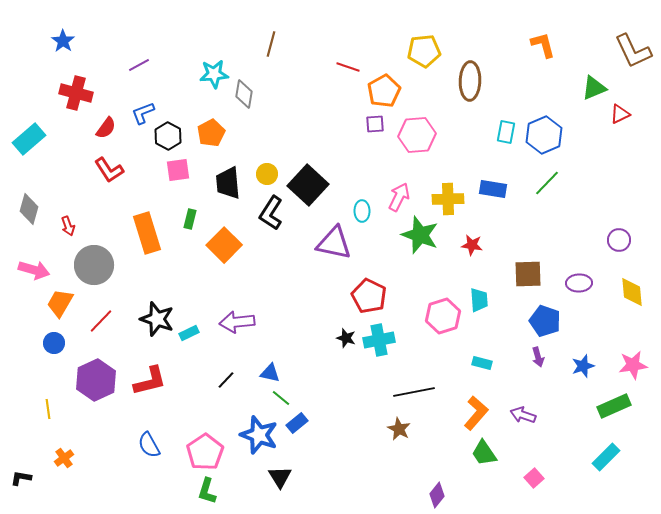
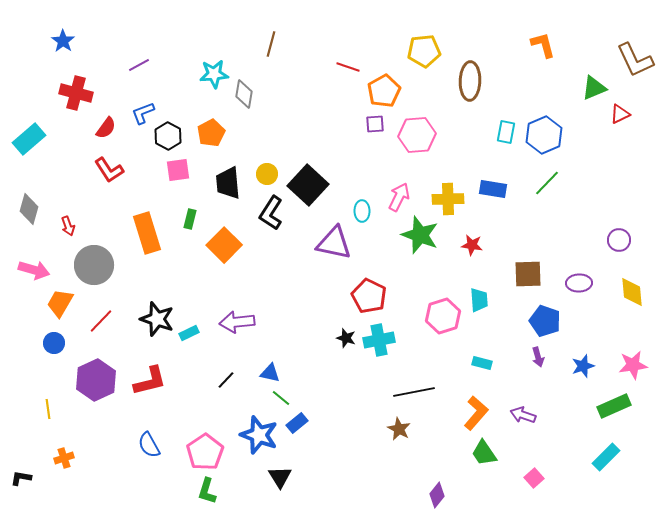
brown L-shape at (633, 51): moved 2 px right, 9 px down
orange cross at (64, 458): rotated 18 degrees clockwise
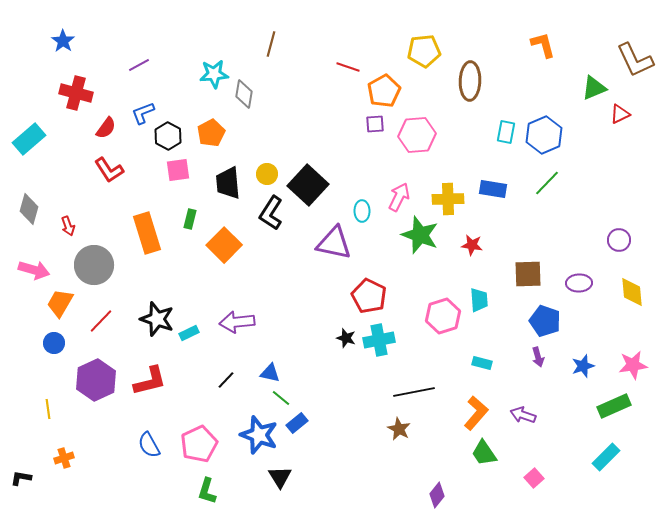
pink pentagon at (205, 452): moved 6 px left, 8 px up; rotated 9 degrees clockwise
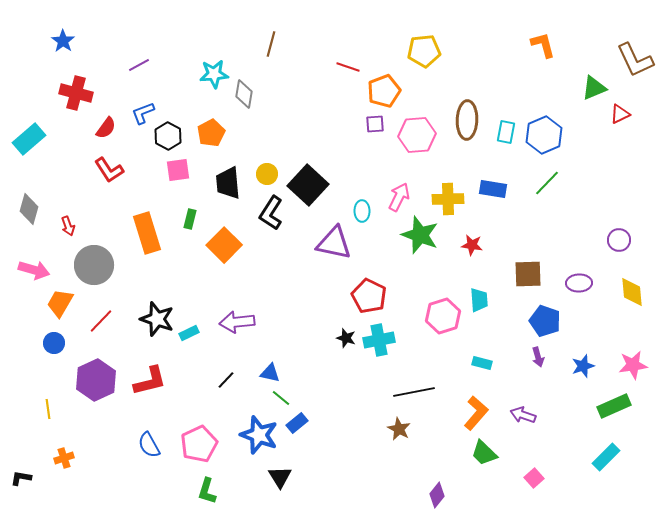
brown ellipse at (470, 81): moved 3 px left, 39 px down
orange pentagon at (384, 91): rotated 8 degrees clockwise
green trapezoid at (484, 453): rotated 12 degrees counterclockwise
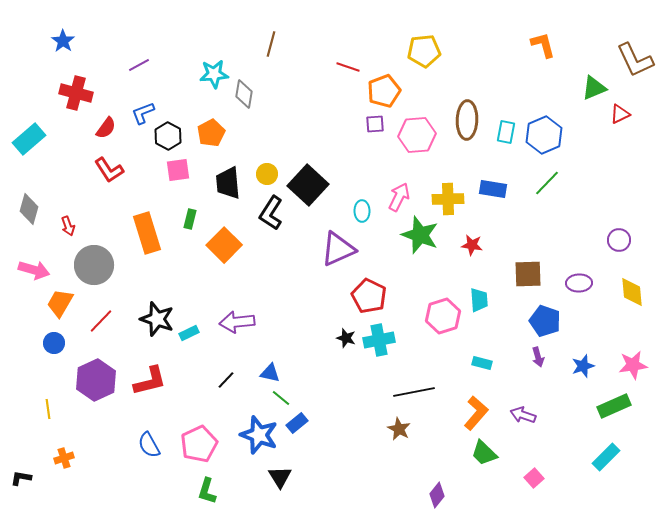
purple triangle at (334, 243): moved 4 px right, 6 px down; rotated 36 degrees counterclockwise
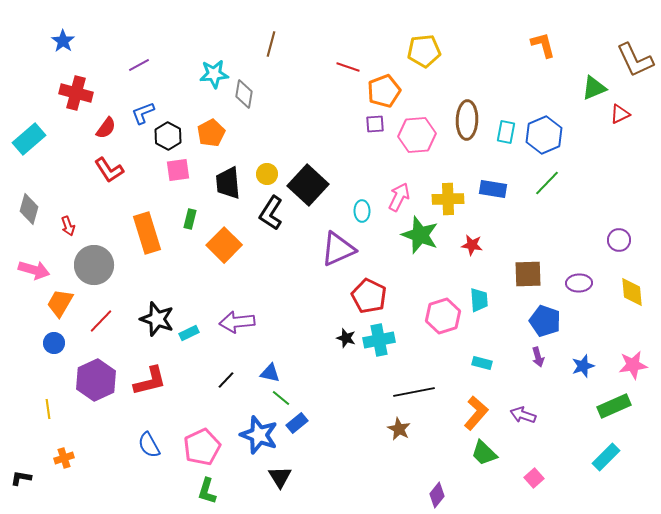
pink pentagon at (199, 444): moved 3 px right, 3 px down
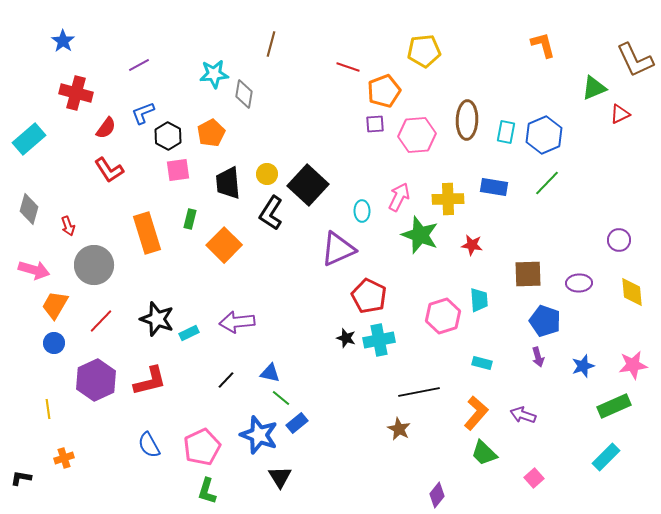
blue rectangle at (493, 189): moved 1 px right, 2 px up
orange trapezoid at (60, 303): moved 5 px left, 2 px down
black line at (414, 392): moved 5 px right
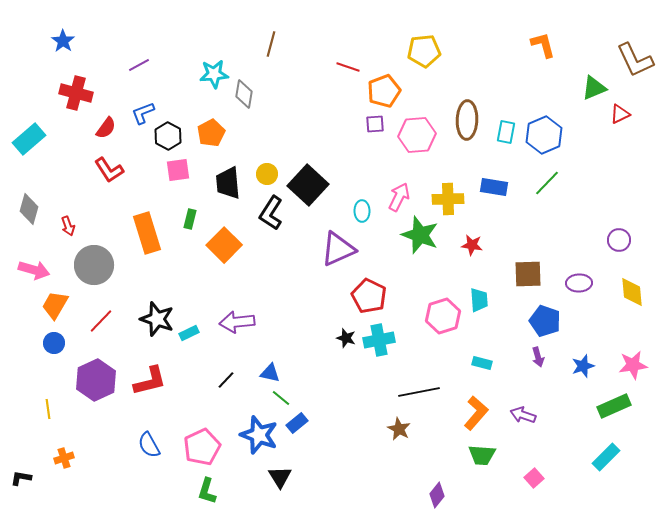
green trapezoid at (484, 453): moved 2 px left, 2 px down; rotated 40 degrees counterclockwise
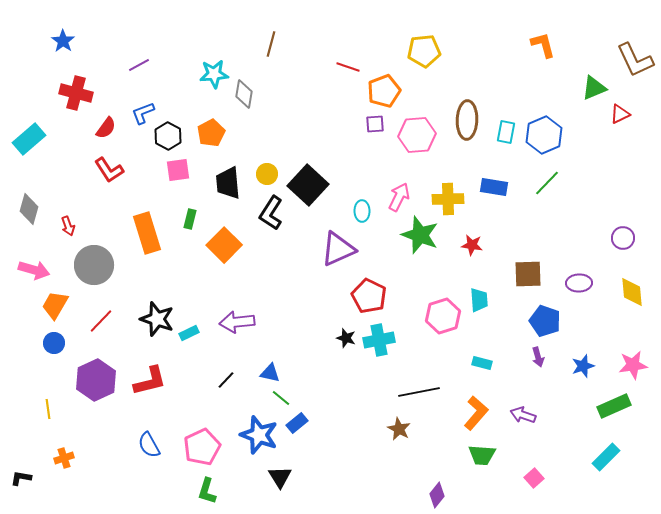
purple circle at (619, 240): moved 4 px right, 2 px up
